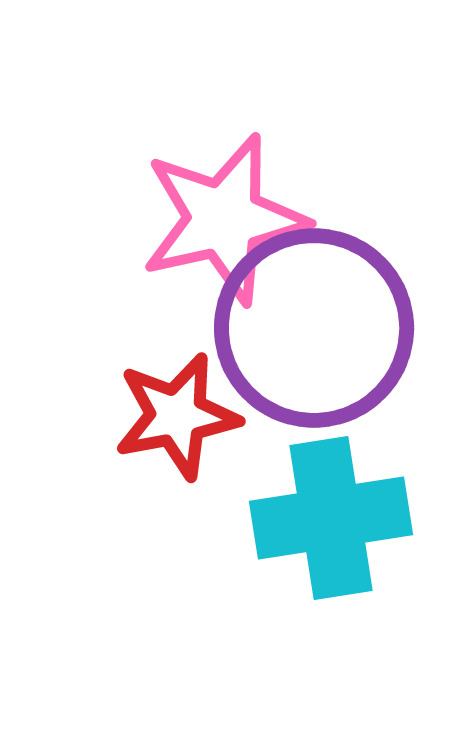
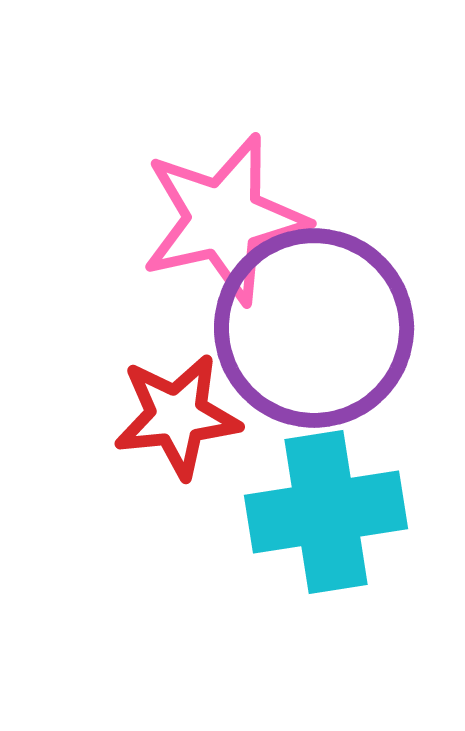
red star: rotated 5 degrees clockwise
cyan cross: moved 5 px left, 6 px up
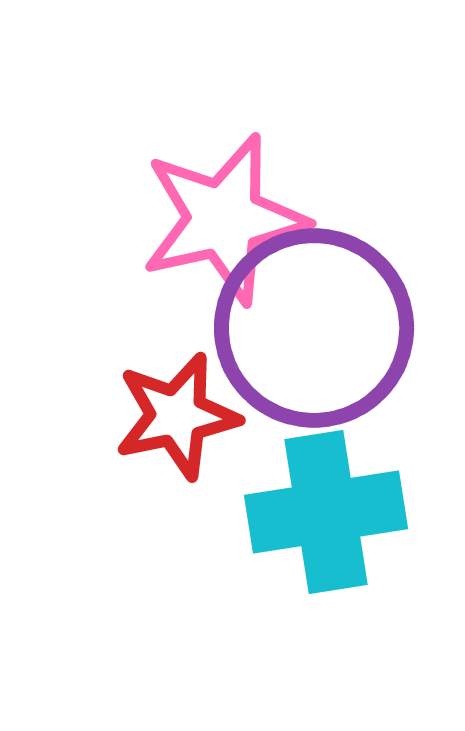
red star: rotated 6 degrees counterclockwise
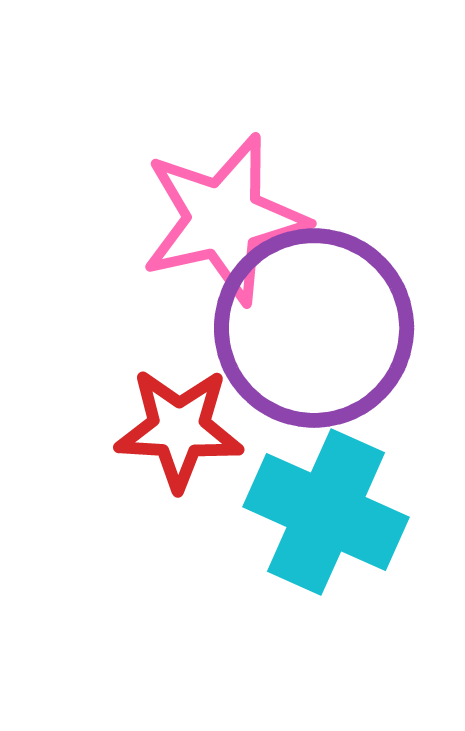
red star: moved 2 px right, 13 px down; rotated 15 degrees clockwise
cyan cross: rotated 33 degrees clockwise
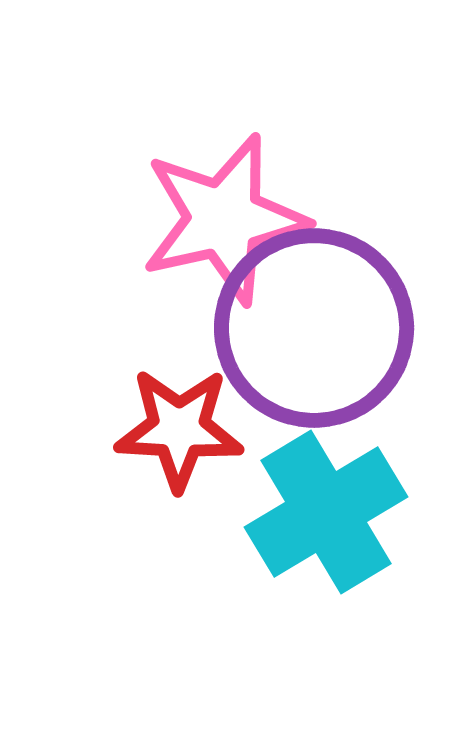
cyan cross: rotated 35 degrees clockwise
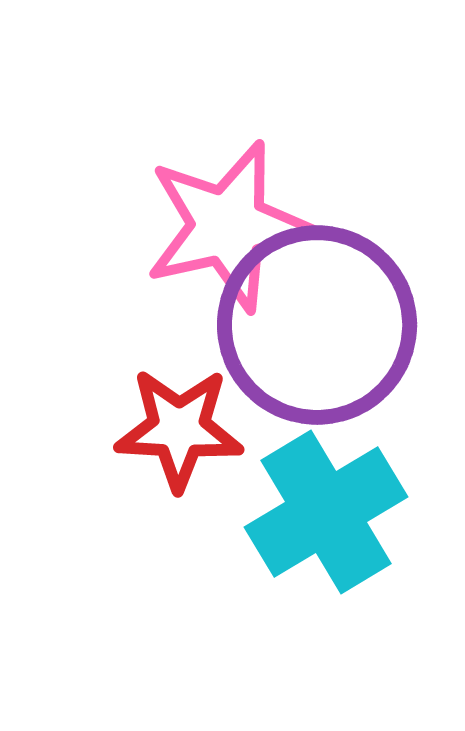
pink star: moved 4 px right, 7 px down
purple circle: moved 3 px right, 3 px up
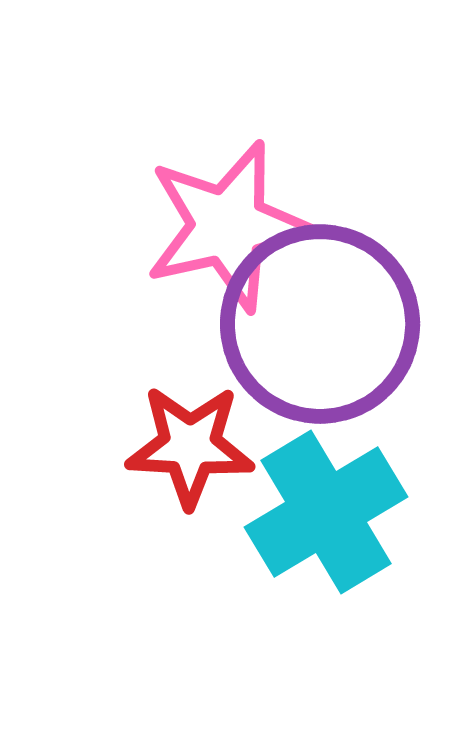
purple circle: moved 3 px right, 1 px up
red star: moved 11 px right, 17 px down
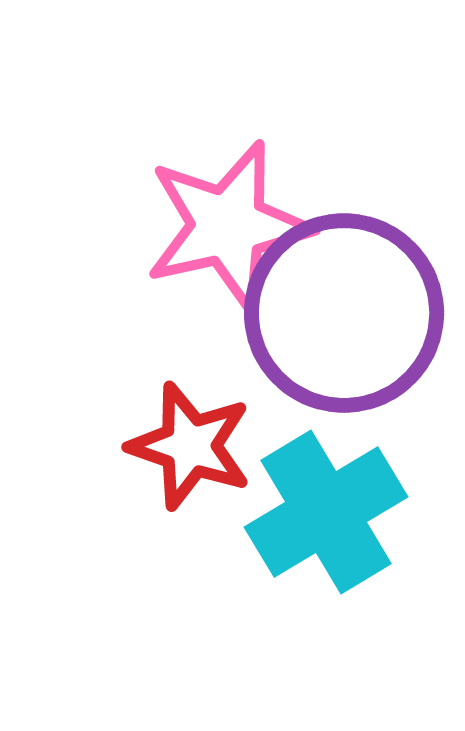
purple circle: moved 24 px right, 11 px up
red star: rotated 16 degrees clockwise
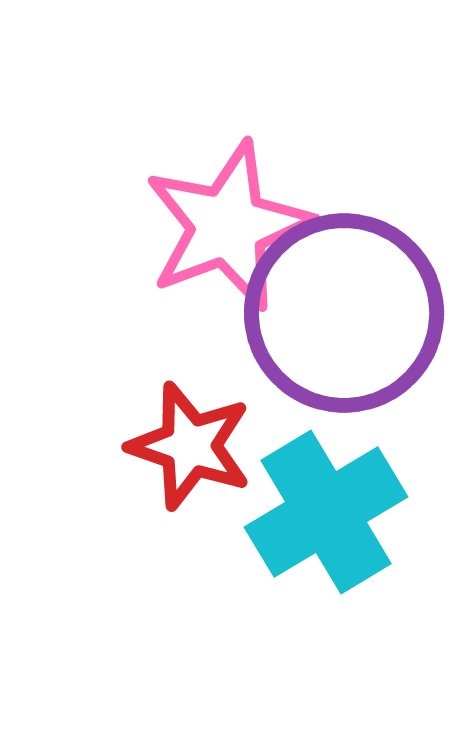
pink star: rotated 8 degrees counterclockwise
